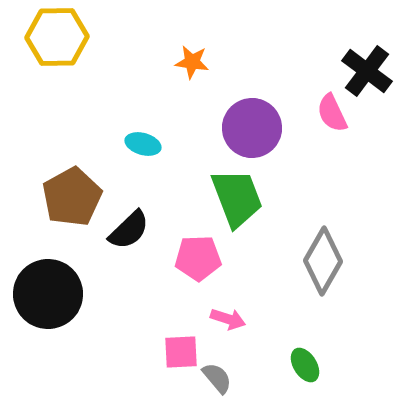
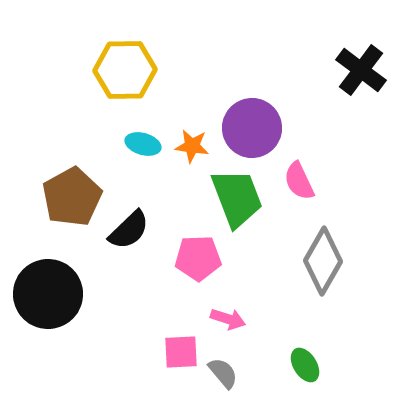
yellow hexagon: moved 68 px right, 33 px down
orange star: moved 84 px down
black cross: moved 6 px left, 1 px up
pink semicircle: moved 33 px left, 68 px down
gray semicircle: moved 6 px right, 5 px up
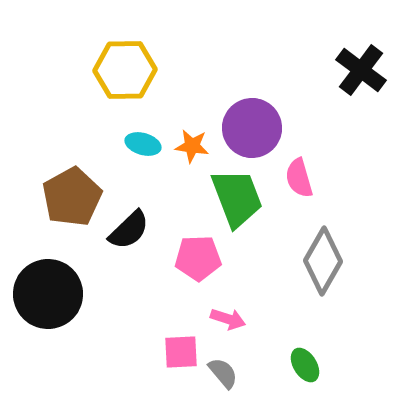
pink semicircle: moved 3 px up; rotated 9 degrees clockwise
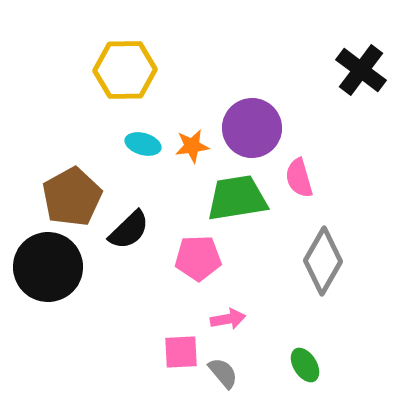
orange star: rotated 16 degrees counterclockwise
green trapezoid: rotated 78 degrees counterclockwise
black circle: moved 27 px up
pink arrow: rotated 28 degrees counterclockwise
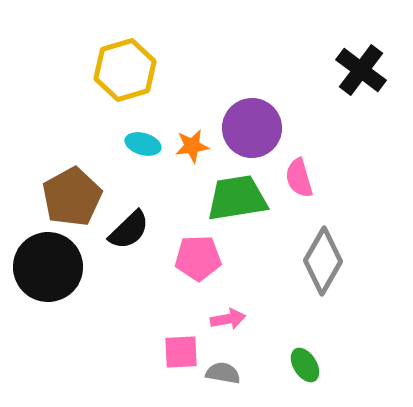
yellow hexagon: rotated 16 degrees counterclockwise
gray semicircle: rotated 40 degrees counterclockwise
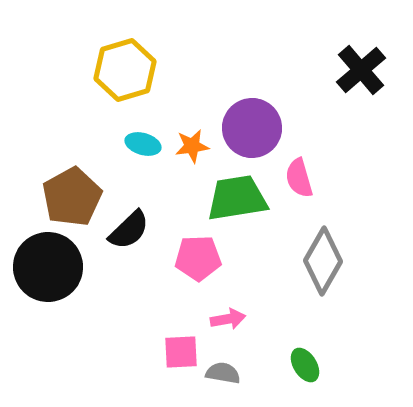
black cross: rotated 12 degrees clockwise
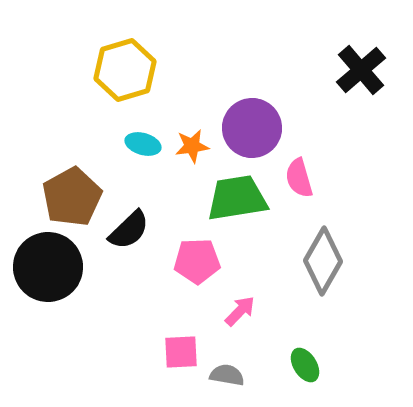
pink pentagon: moved 1 px left, 3 px down
pink arrow: moved 12 px right, 8 px up; rotated 36 degrees counterclockwise
gray semicircle: moved 4 px right, 2 px down
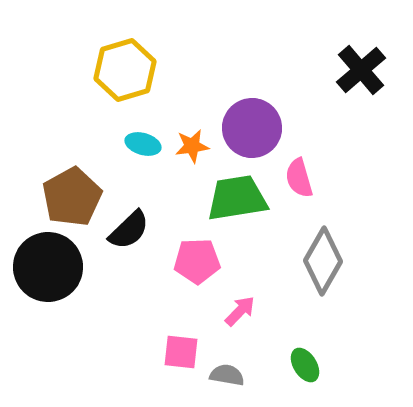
pink square: rotated 9 degrees clockwise
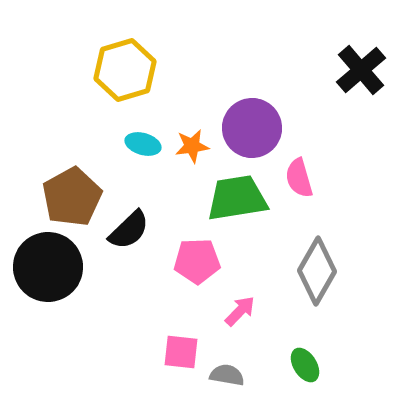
gray diamond: moved 6 px left, 10 px down
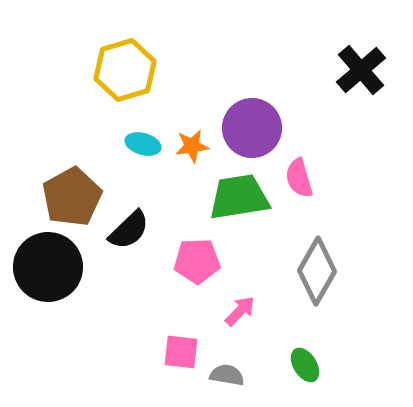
green trapezoid: moved 2 px right, 1 px up
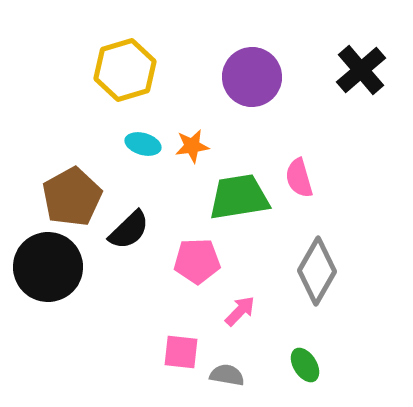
purple circle: moved 51 px up
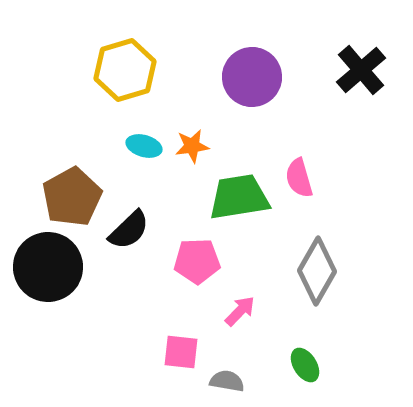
cyan ellipse: moved 1 px right, 2 px down
gray semicircle: moved 6 px down
